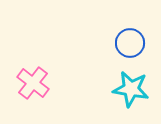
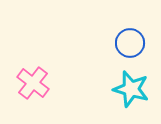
cyan star: rotated 6 degrees clockwise
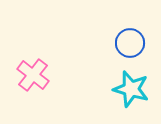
pink cross: moved 8 px up
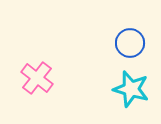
pink cross: moved 4 px right, 3 px down
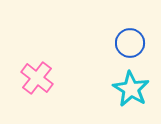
cyan star: rotated 15 degrees clockwise
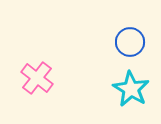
blue circle: moved 1 px up
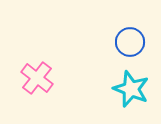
cyan star: rotated 9 degrees counterclockwise
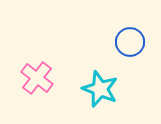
cyan star: moved 31 px left
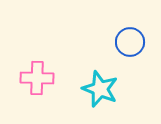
pink cross: rotated 36 degrees counterclockwise
